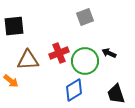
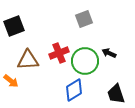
gray square: moved 1 px left, 2 px down
black square: rotated 15 degrees counterclockwise
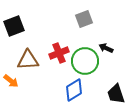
black arrow: moved 3 px left, 5 px up
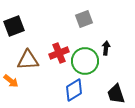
black arrow: rotated 72 degrees clockwise
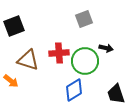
black arrow: rotated 96 degrees clockwise
red cross: rotated 18 degrees clockwise
brown triangle: rotated 20 degrees clockwise
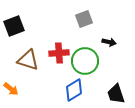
black arrow: moved 3 px right, 6 px up
orange arrow: moved 8 px down
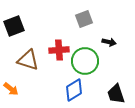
red cross: moved 3 px up
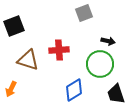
gray square: moved 6 px up
black arrow: moved 1 px left, 1 px up
green circle: moved 15 px right, 3 px down
orange arrow: rotated 77 degrees clockwise
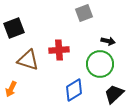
black square: moved 2 px down
black trapezoid: moved 2 px left; rotated 65 degrees clockwise
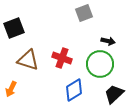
red cross: moved 3 px right, 8 px down; rotated 24 degrees clockwise
